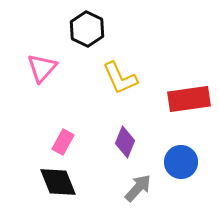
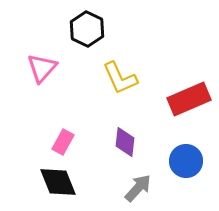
red rectangle: rotated 15 degrees counterclockwise
purple diamond: rotated 16 degrees counterclockwise
blue circle: moved 5 px right, 1 px up
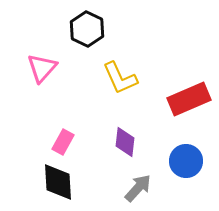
black diamond: rotated 18 degrees clockwise
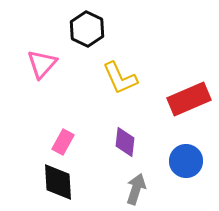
pink triangle: moved 4 px up
gray arrow: moved 2 px left, 1 px down; rotated 24 degrees counterclockwise
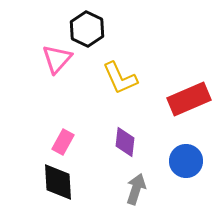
pink triangle: moved 15 px right, 5 px up
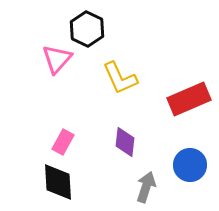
blue circle: moved 4 px right, 4 px down
gray arrow: moved 10 px right, 2 px up
